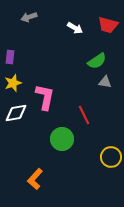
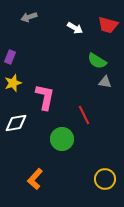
purple rectangle: rotated 16 degrees clockwise
green semicircle: rotated 66 degrees clockwise
white diamond: moved 10 px down
yellow circle: moved 6 px left, 22 px down
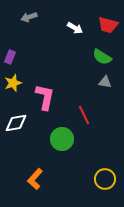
green semicircle: moved 5 px right, 4 px up
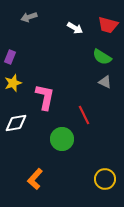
gray triangle: rotated 16 degrees clockwise
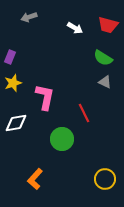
green semicircle: moved 1 px right, 1 px down
red line: moved 2 px up
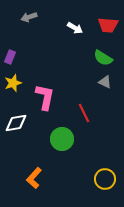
red trapezoid: rotated 10 degrees counterclockwise
orange L-shape: moved 1 px left, 1 px up
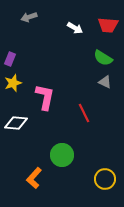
purple rectangle: moved 2 px down
white diamond: rotated 15 degrees clockwise
green circle: moved 16 px down
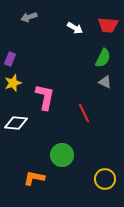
green semicircle: rotated 96 degrees counterclockwise
orange L-shape: rotated 60 degrees clockwise
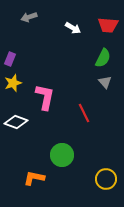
white arrow: moved 2 px left
gray triangle: rotated 24 degrees clockwise
white diamond: moved 1 px up; rotated 15 degrees clockwise
yellow circle: moved 1 px right
